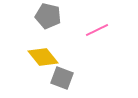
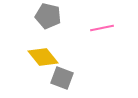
pink line: moved 5 px right, 2 px up; rotated 15 degrees clockwise
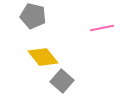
gray pentagon: moved 15 px left
gray square: moved 3 px down; rotated 20 degrees clockwise
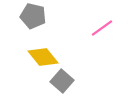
pink line: rotated 25 degrees counterclockwise
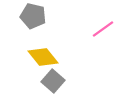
pink line: moved 1 px right, 1 px down
gray square: moved 9 px left
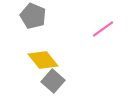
gray pentagon: rotated 10 degrees clockwise
yellow diamond: moved 3 px down
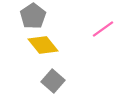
gray pentagon: rotated 15 degrees clockwise
yellow diamond: moved 15 px up
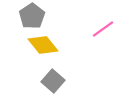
gray pentagon: moved 1 px left
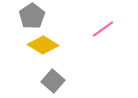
yellow diamond: rotated 20 degrees counterclockwise
